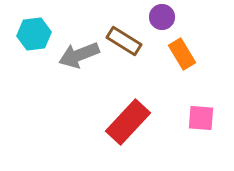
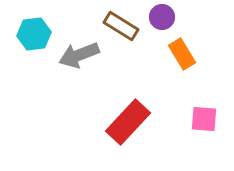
brown rectangle: moved 3 px left, 15 px up
pink square: moved 3 px right, 1 px down
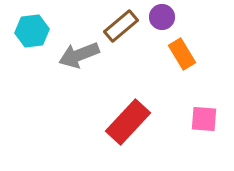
brown rectangle: rotated 72 degrees counterclockwise
cyan hexagon: moved 2 px left, 3 px up
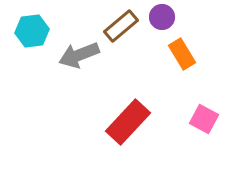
pink square: rotated 24 degrees clockwise
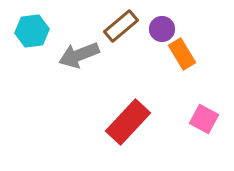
purple circle: moved 12 px down
